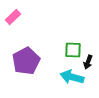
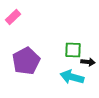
black arrow: rotated 104 degrees counterclockwise
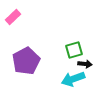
green square: moved 1 px right; rotated 18 degrees counterclockwise
black arrow: moved 3 px left, 2 px down
cyan arrow: moved 1 px right, 2 px down; rotated 35 degrees counterclockwise
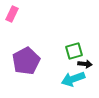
pink rectangle: moved 1 px left, 3 px up; rotated 21 degrees counterclockwise
green square: moved 1 px down
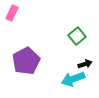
pink rectangle: moved 1 px up
green square: moved 3 px right, 15 px up; rotated 24 degrees counterclockwise
black arrow: rotated 24 degrees counterclockwise
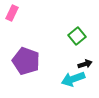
purple pentagon: rotated 24 degrees counterclockwise
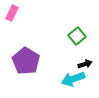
purple pentagon: rotated 12 degrees clockwise
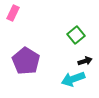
pink rectangle: moved 1 px right
green square: moved 1 px left, 1 px up
black arrow: moved 3 px up
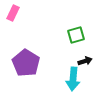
green square: rotated 24 degrees clockwise
purple pentagon: moved 2 px down
cyan arrow: rotated 65 degrees counterclockwise
